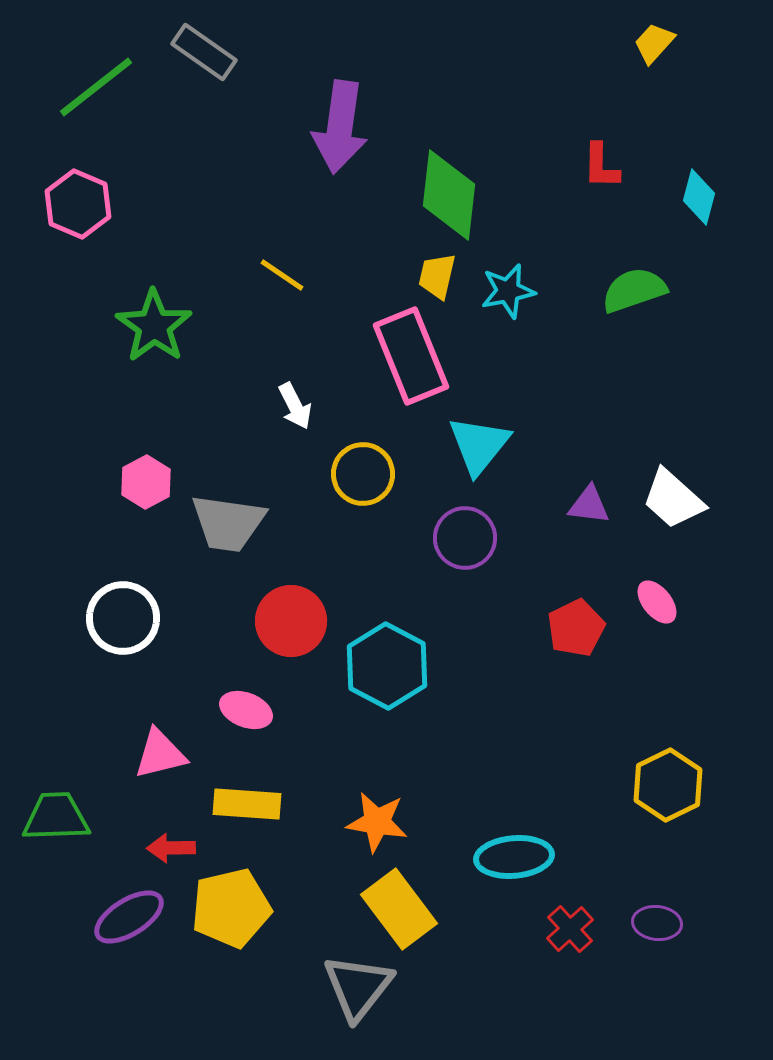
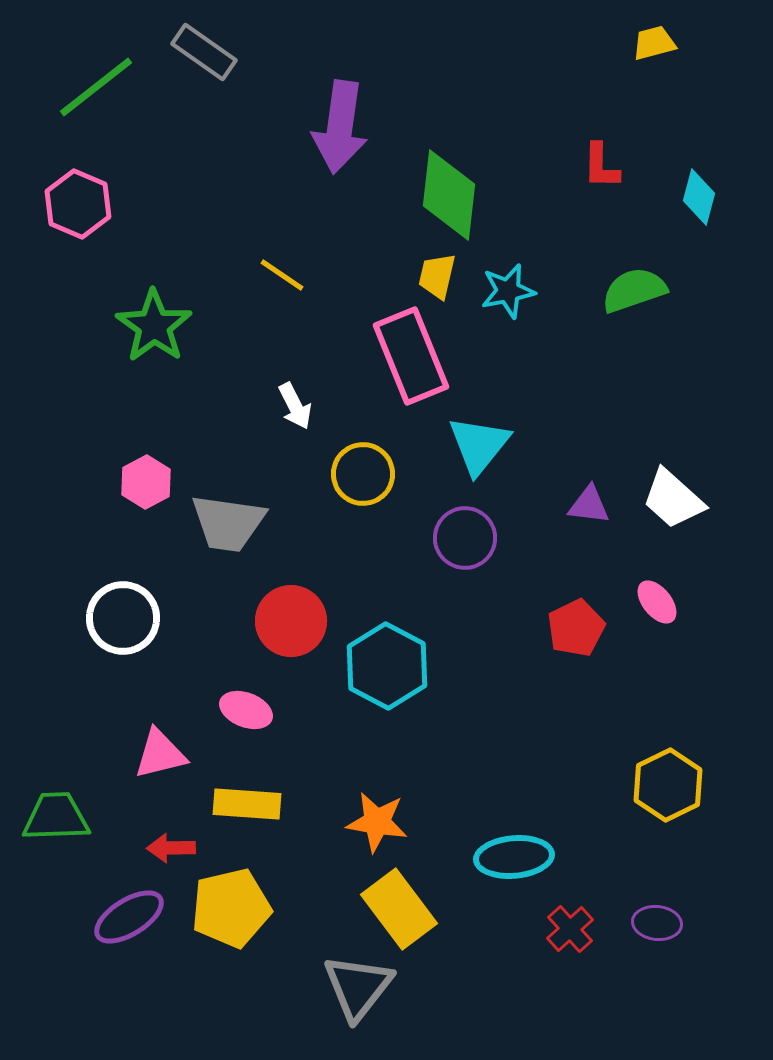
yellow trapezoid at (654, 43): rotated 33 degrees clockwise
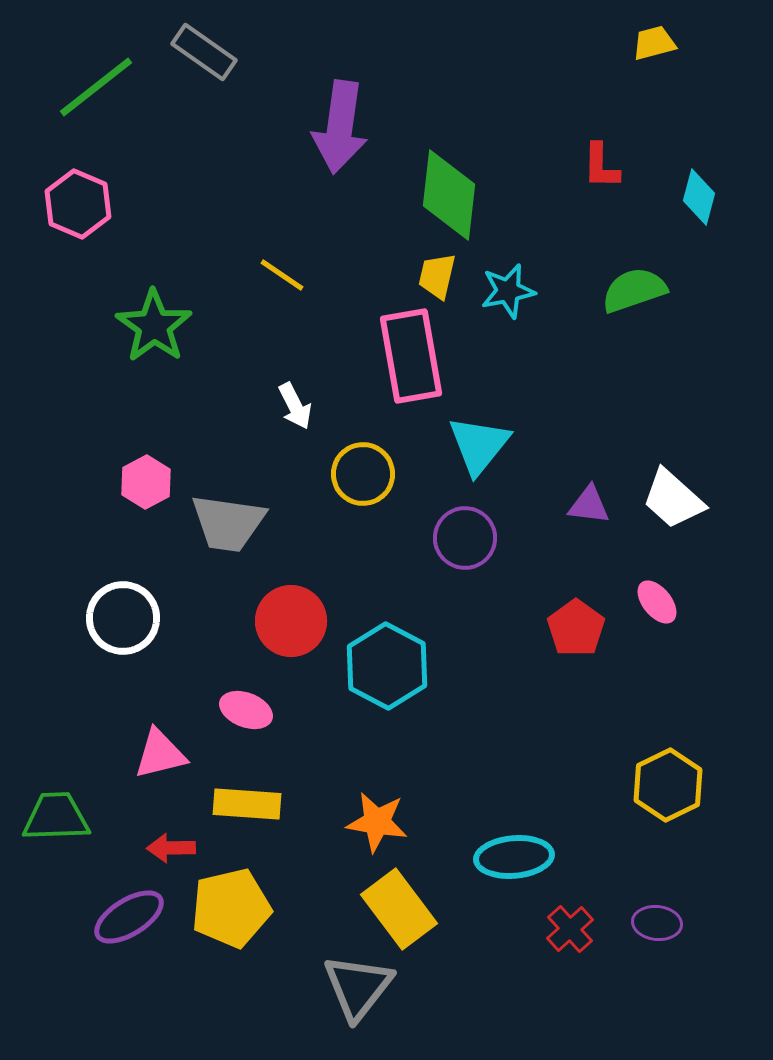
pink rectangle at (411, 356): rotated 12 degrees clockwise
red pentagon at (576, 628): rotated 10 degrees counterclockwise
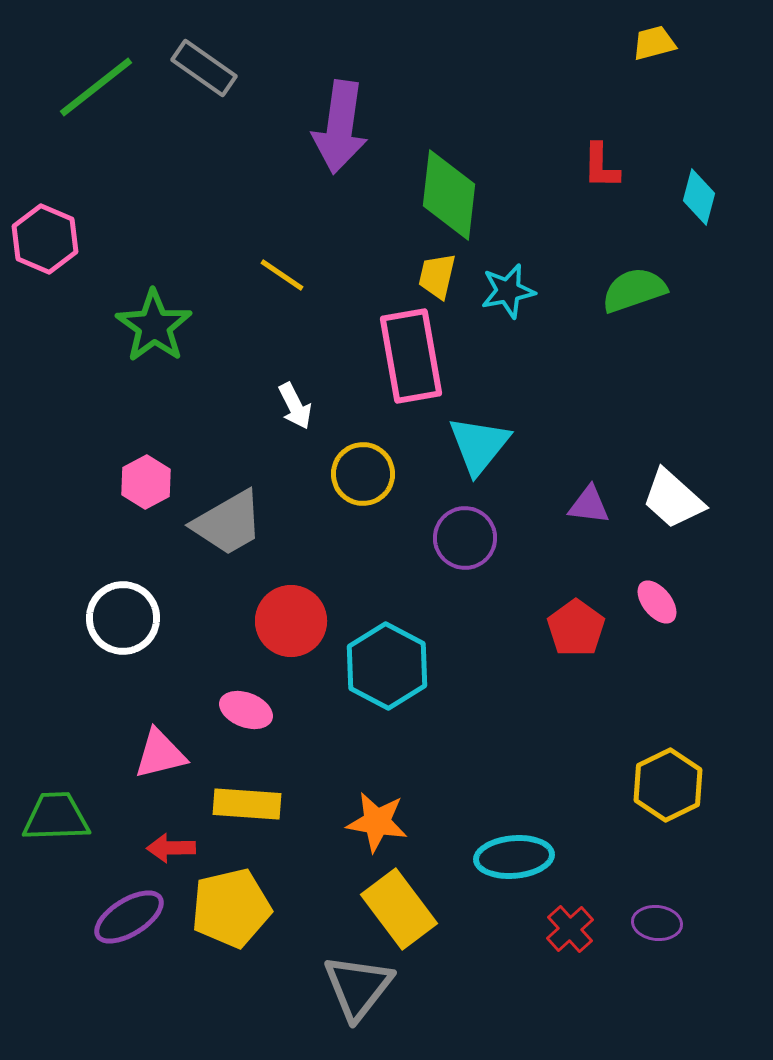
gray rectangle at (204, 52): moved 16 px down
pink hexagon at (78, 204): moved 33 px left, 35 px down
gray trapezoid at (228, 523): rotated 38 degrees counterclockwise
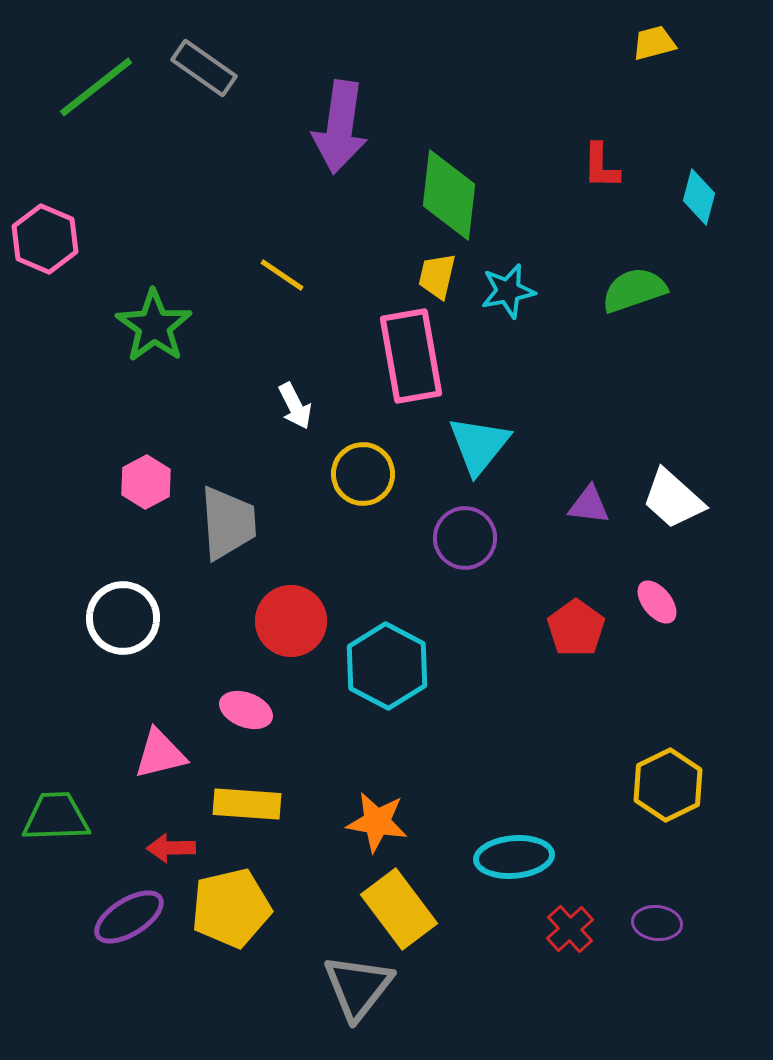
gray trapezoid at (228, 523): rotated 64 degrees counterclockwise
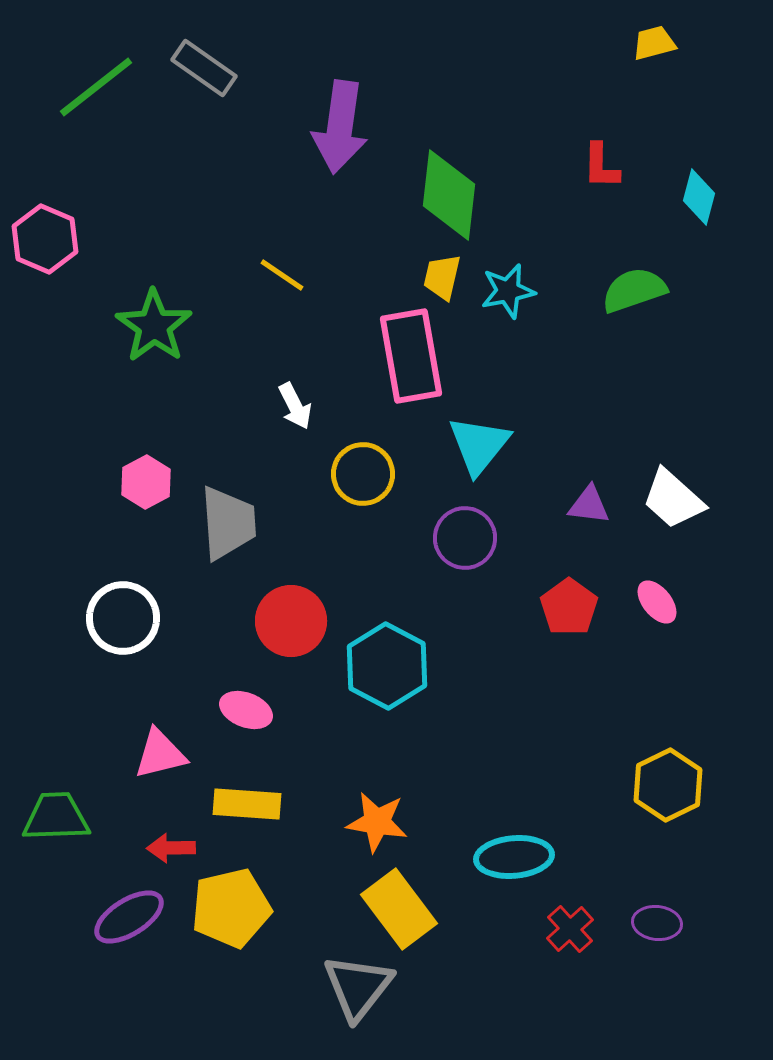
yellow trapezoid at (437, 276): moved 5 px right, 1 px down
red pentagon at (576, 628): moved 7 px left, 21 px up
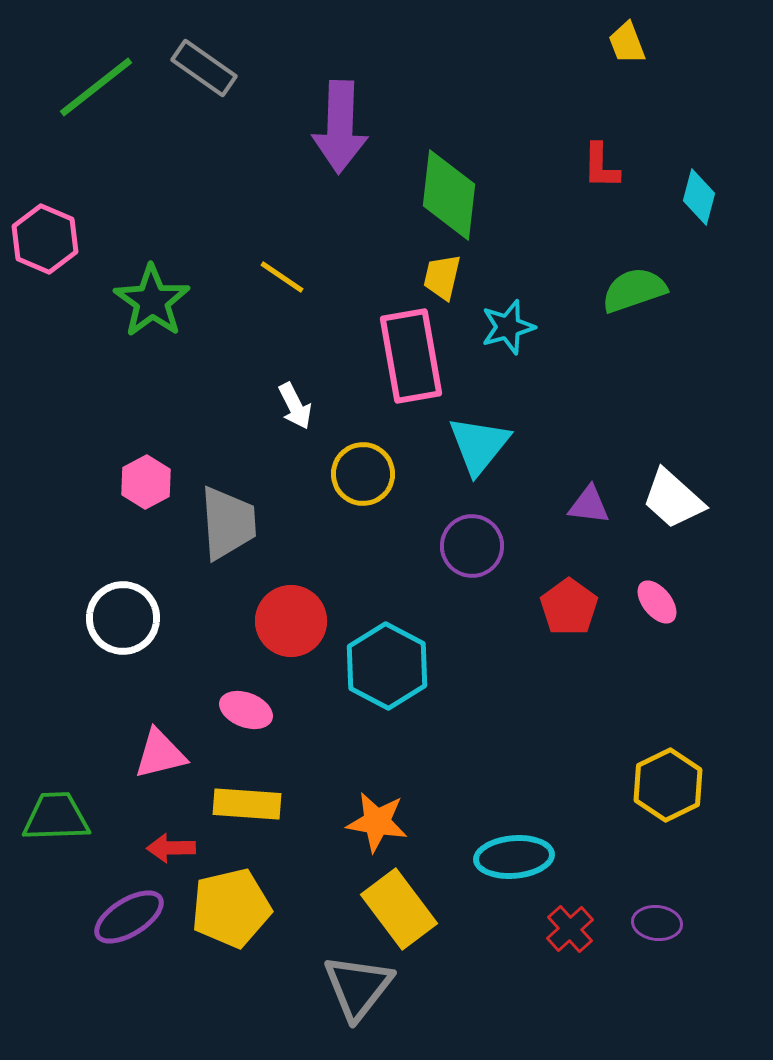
yellow trapezoid at (654, 43): moved 27 px left; rotated 96 degrees counterclockwise
purple arrow at (340, 127): rotated 6 degrees counterclockwise
yellow line at (282, 275): moved 2 px down
cyan star at (508, 291): moved 36 px down; rotated 4 degrees counterclockwise
green star at (154, 326): moved 2 px left, 25 px up
purple circle at (465, 538): moved 7 px right, 8 px down
